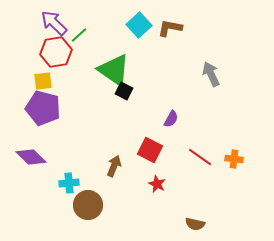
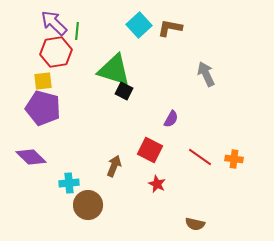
green line: moved 2 px left, 4 px up; rotated 42 degrees counterclockwise
green triangle: rotated 18 degrees counterclockwise
gray arrow: moved 5 px left
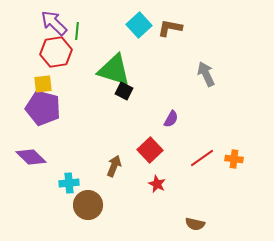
yellow square: moved 3 px down
red square: rotated 20 degrees clockwise
red line: moved 2 px right, 1 px down; rotated 70 degrees counterclockwise
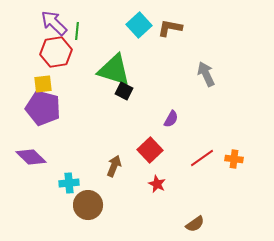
brown semicircle: rotated 48 degrees counterclockwise
